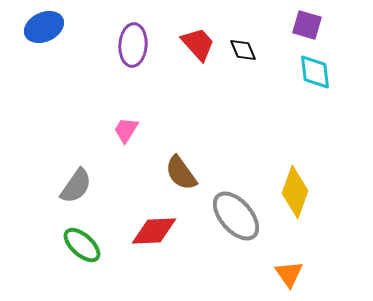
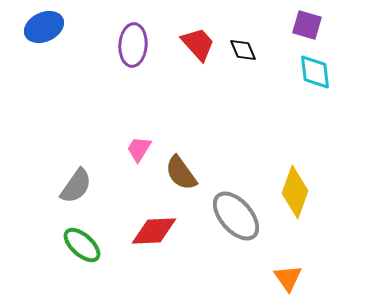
pink trapezoid: moved 13 px right, 19 px down
orange triangle: moved 1 px left, 4 px down
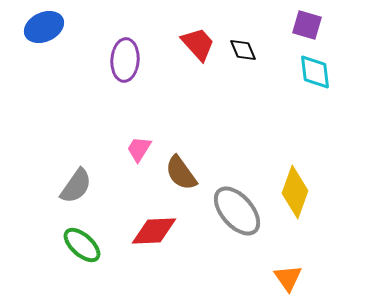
purple ellipse: moved 8 px left, 15 px down
gray ellipse: moved 1 px right, 5 px up
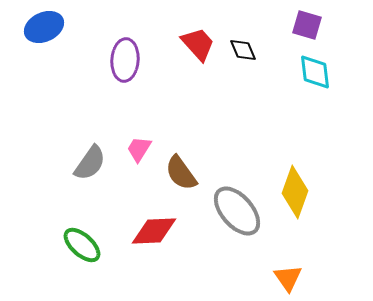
gray semicircle: moved 14 px right, 23 px up
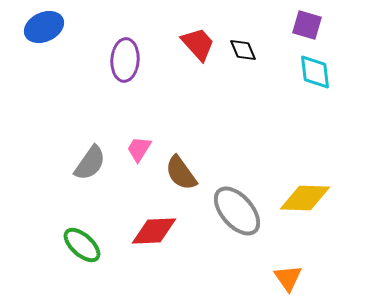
yellow diamond: moved 10 px right, 6 px down; rotated 72 degrees clockwise
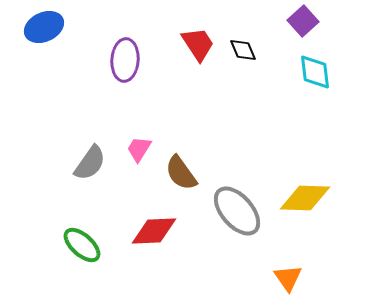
purple square: moved 4 px left, 4 px up; rotated 32 degrees clockwise
red trapezoid: rotated 9 degrees clockwise
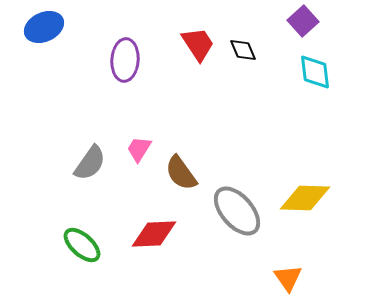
red diamond: moved 3 px down
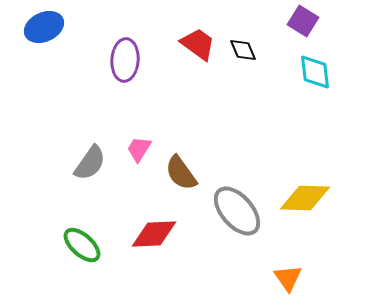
purple square: rotated 16 degrees counterclockwise
red trapezoid: rotated 21 degrees counterclockwise
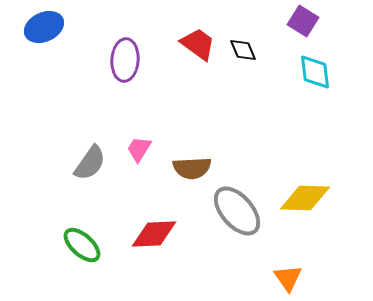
brown semicircle: moved 11 px right, 5 px up; rotated 57 degrees counterclockwise
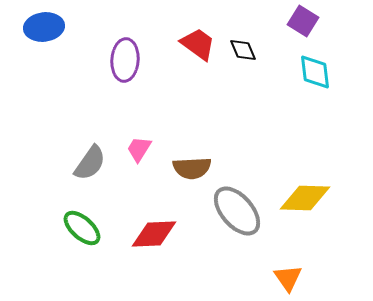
blue ellipse: rotated 18 degrees clockwise
green ellipse: moved 17 px up
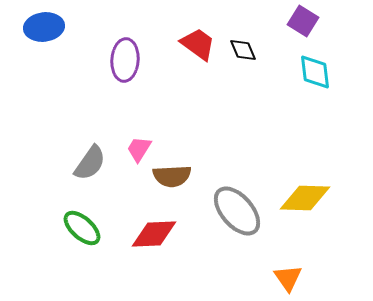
brown semicircle: moved 20 px left, 8 px down
